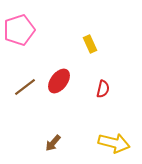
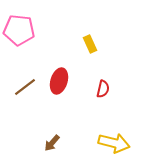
pink pentagon: rotated 24 degrees clockwise
red ellipse: rotated 20 degrees counterclockwise
brown arrow: moved 1 px left
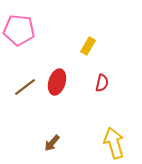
yellow rectangle: moved 2 px left, 2 px down; rotated 54 degrees clockwise
red ellipse: moved 2 px left, 1 px down
red semicircle: moved 1 px left, 6 px up
yellow arrow: rotated 120 degrees counterclockwise
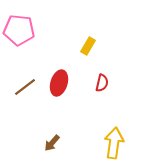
red ellipse: moved 2 px right, 1 px down
yellow arrow: rotated 24 degrees clockwise
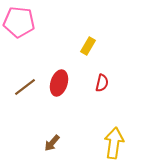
pink pentagon: moved 8 px up
